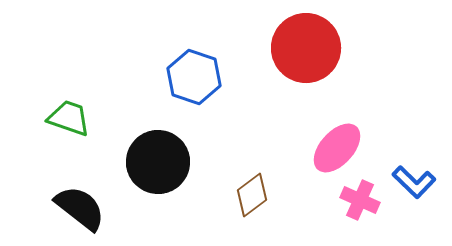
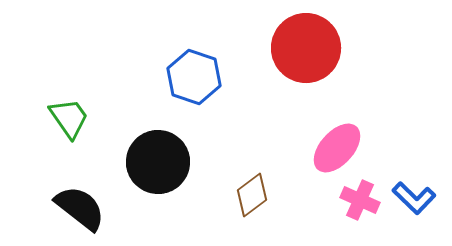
green trapezoid: rotated 36 degrees clockwise
blue L-shape: moved 16 px down
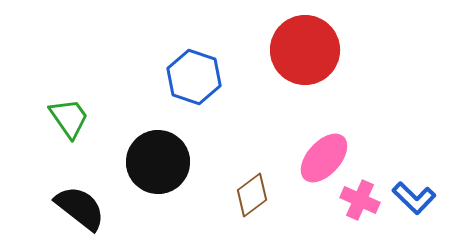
red circle: moved 1 px left, 2 px down
pink ellipse: moved 13 px left, 10 px down
